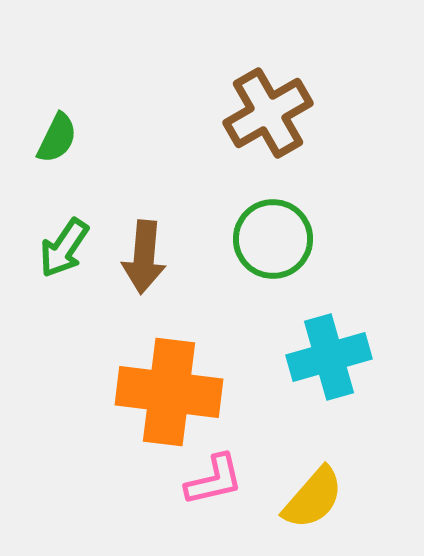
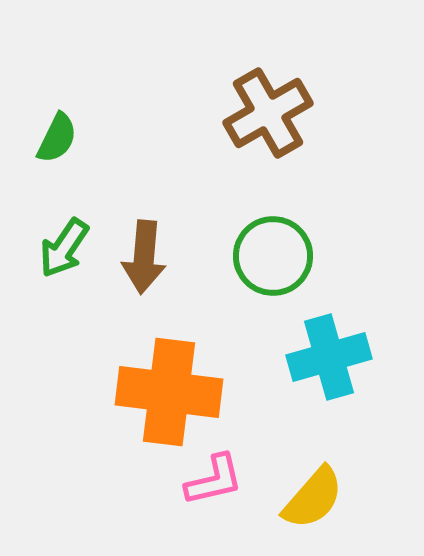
green circle: moved 17 px down
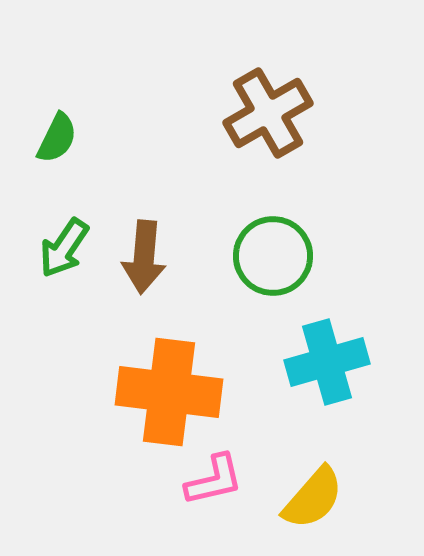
cyan cross: moved 2 px left, 5 px down
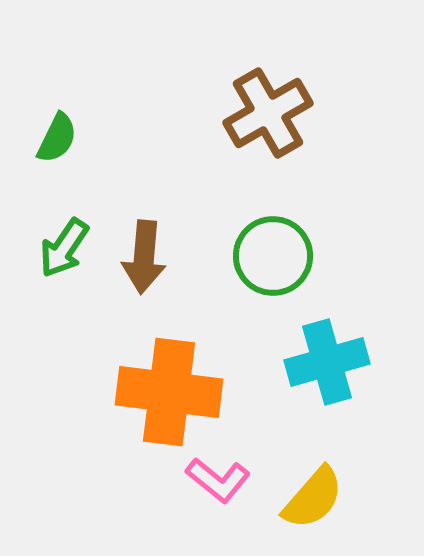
pink L-shape: moved 4 px right; rotated 52 degrees clockwise
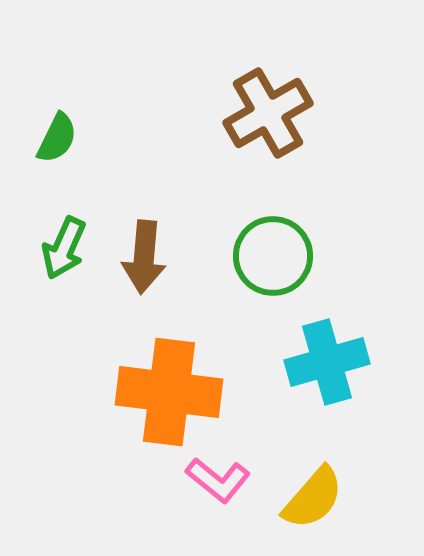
green arrow: rotated 10 degrees counterclockwise
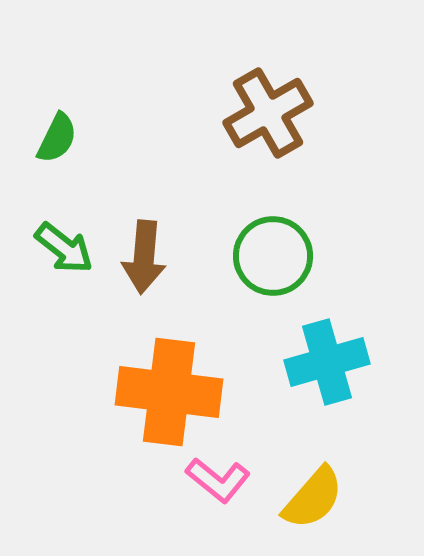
green arrow: rotated 76 degrees counterclockwise
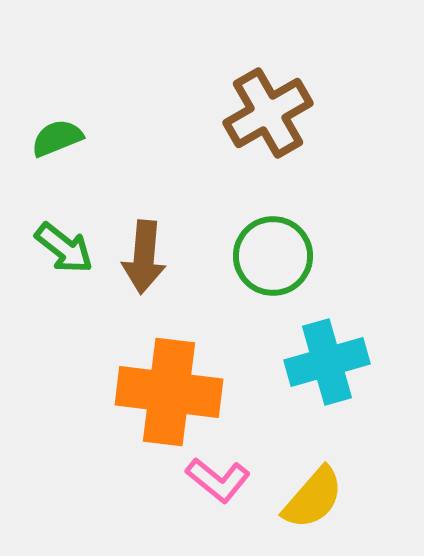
green semicircle: rotated 138 degrees counterclockwise
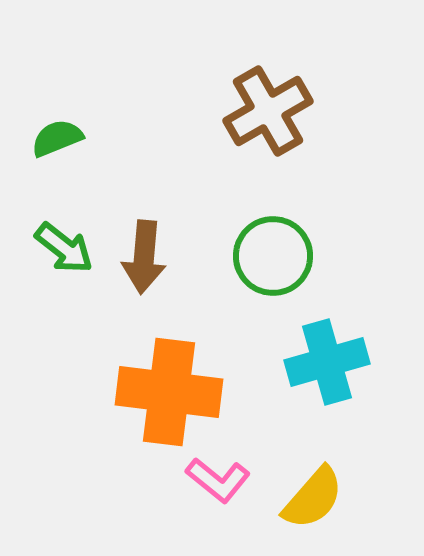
brown cross: moved 2 px up
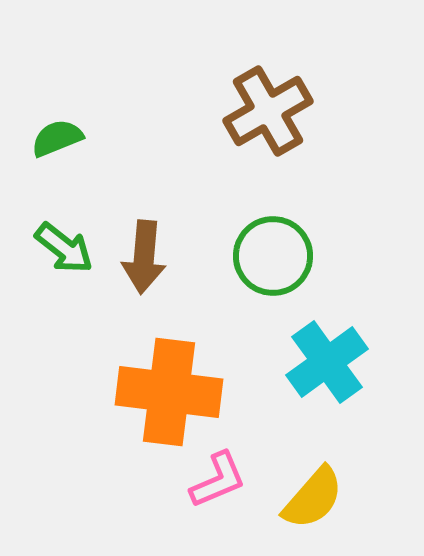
cyan cross: rotated 20 degrees counterclockwise
pink L-shape: rotated 62 degrees counterclockwise
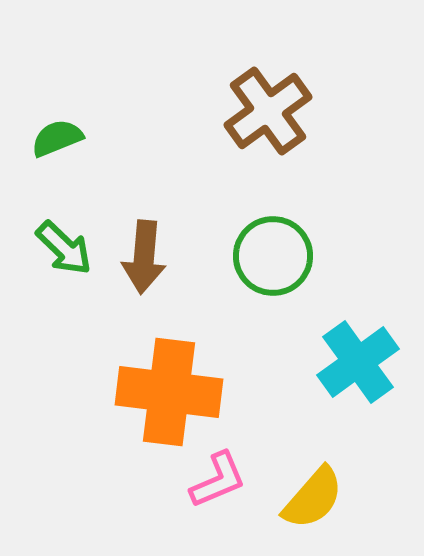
brown cross: rotated 6 degrees counterclockwise
green arrow: rotated 6 degrees clockwise
cyan cross: moved 31 px right
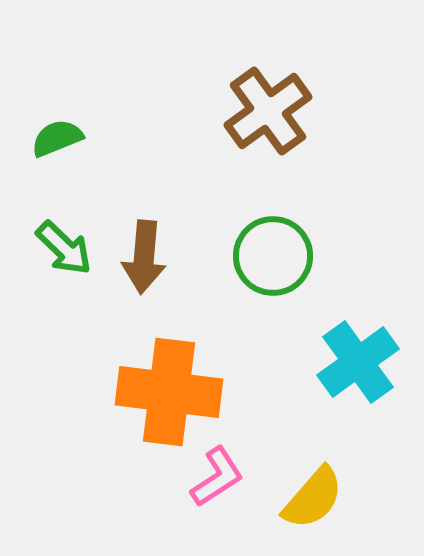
pink L-shape: moved 1 px left, 3 px up; rotated 10 degrees counterclockwise
